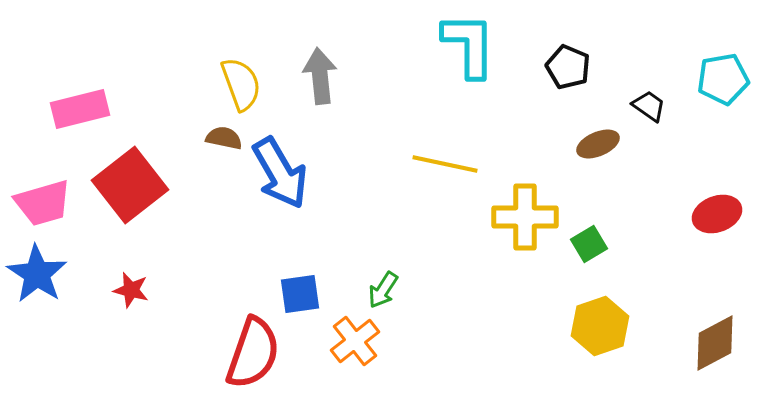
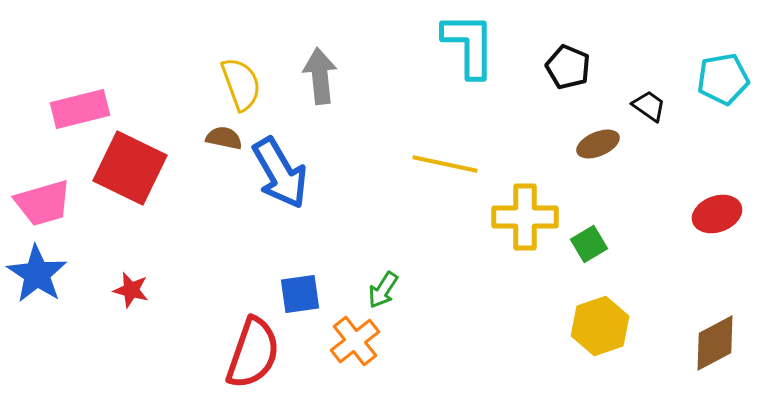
red square: moved 17 px up; rotated 26 degrees counterclockwise
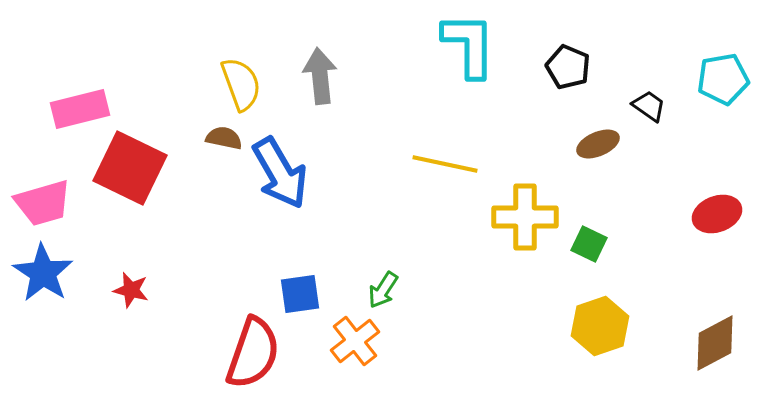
green square: rotated 33 degrees counterclockwise
blue star: moved 6 px right, 1 px up
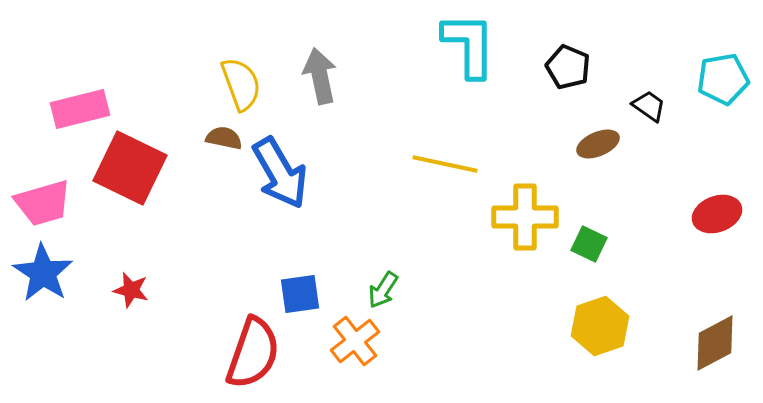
gray arrow: rotated 6 degrees counterclockwise
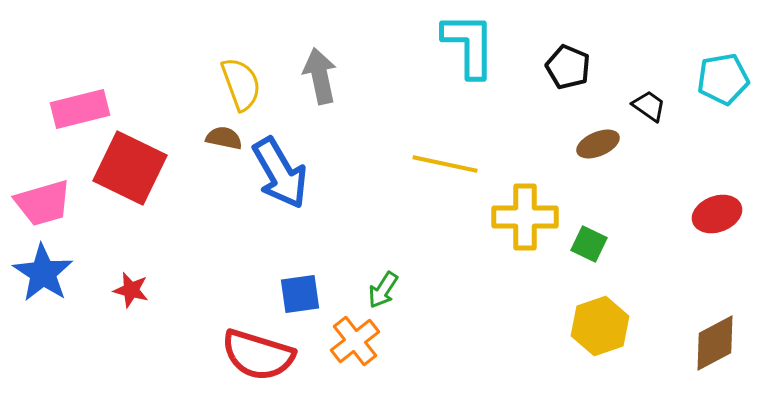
red semicircle: moved 5 px right, 2 px down; rotated 88 degrees clockwise
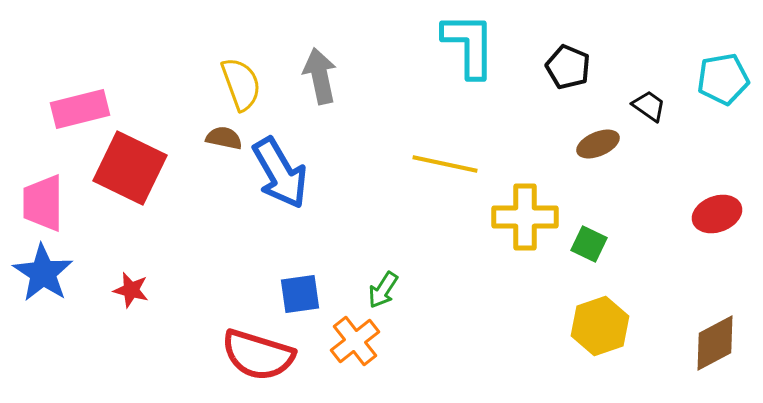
pink trapezoid: rotated 106 degrees clockwise
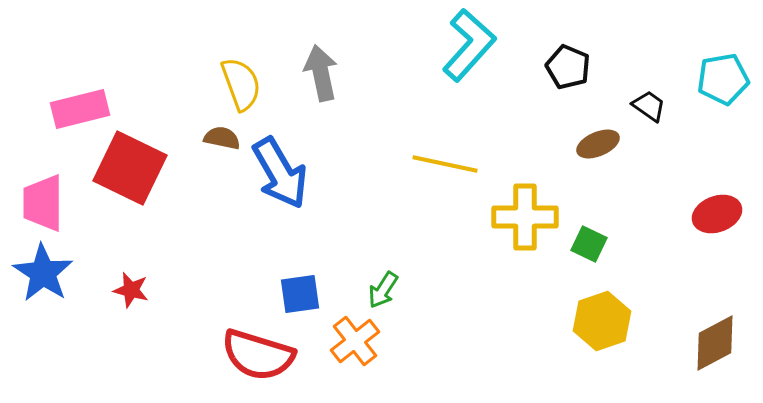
cyan L-shape: rotated 42 degrees clockwise
gray arrow: moved 1 px right, 3 px up
brown semicircle: moved 2 px left
yellow hexagon: moved 2 px right, 5 px up
